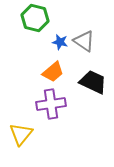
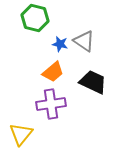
blue star: moved 2 px down
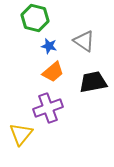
blue star: moved 11 px left, 2 px down
black trapezoid: rotated 36 degrees counterclockwise
purple cross: moved 3 px left, 4 px down; rotated 12 degrees counterclockwise
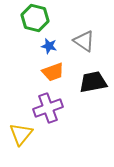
orange trapezoid: rotated 20 degrees clockwise
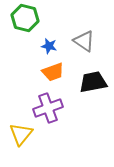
green hexagon: moved 10 px left
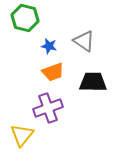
black trapezoid: rotated 12 degrees clockwise
yellow triangle: moved 1 px right, 1 px down
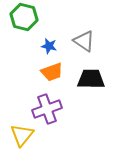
green hexagon: moved 1 px left, 1 px up
orange trapezoid: moved 1 px left
black trapezoid: moved 2 px left, 3 px up
purple cross: moved 1 px left, 1 px down
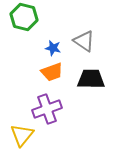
blue star: moved 4 px right, 2 px down
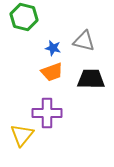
gray triangle: rotated 20 degrees counterclockwise
purple cross: moved 4 px down; rotated 20 degrees clockwise
